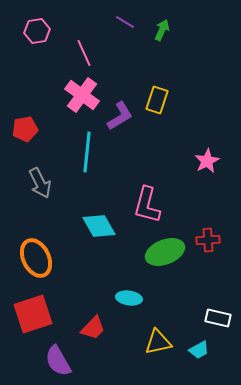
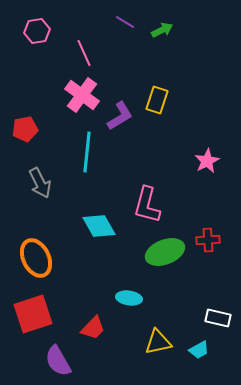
green arrow: rotated 40 degrees clockwise
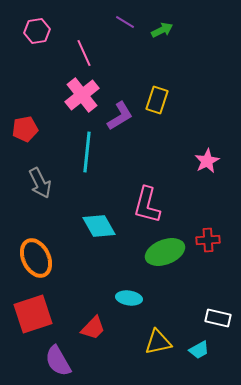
pink cross: rotated 16 degrees clockwise
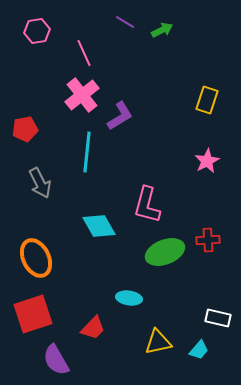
yellow rectangle: moved 50 px right
cyan trapezoid: rotated 20 degrees counterclockwise
purple semicircle: moved 2 px left, 1 px up
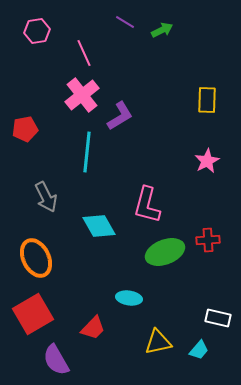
yellow rectangle: rotated 16 degrees counterclockwise
gray arrow: moved 6 px right, 14 px down
red square: rotated 12 degrees counterclockwise
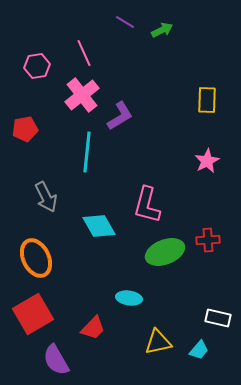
pink hexagon: moved 35 px down
